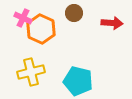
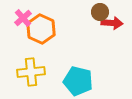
brown circle: moved 26 px right, 1 px up
pink cross: rotated 24 degrees clockwise
yellow cross: rotated 8 degrees clockwise
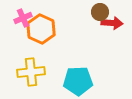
pink cross: rotated 18 degrees clockwise
cyan pentagon: rotated 16 degrees counterclockwise
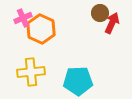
brown circle: moved 1 px down
red arrow: rotated 70 degrees counterclockwise
